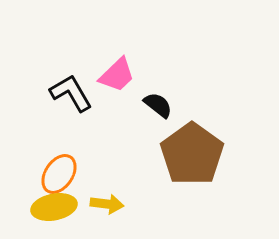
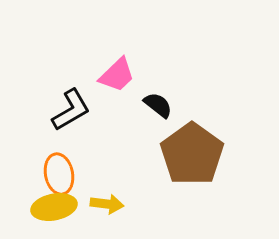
black L-shape: moved 17 px down; rotated 90 degrees clockwise
orange ellipse: rotated 45 degrees counterclockwise
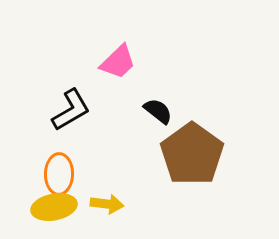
pink trapezoid: moved 1 px right, 13 px up
black semicircle: moved 6 px down
orange ellipse: rotated 12 degrees clockwise
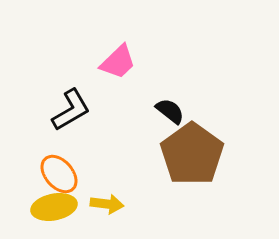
black semicircle: moved 12 px right
orange ellipse: rotated 42 degrees counterclockwise
